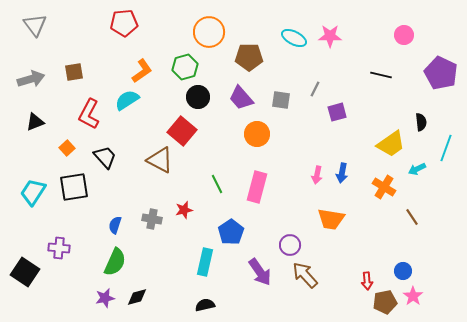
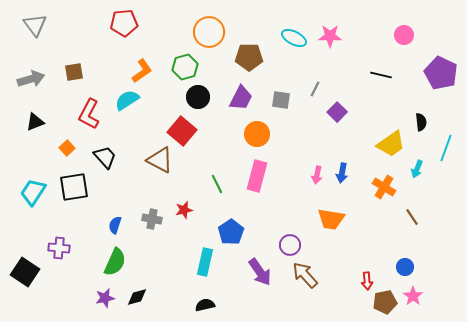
purple trapezoid at (241, 98): rotated 112 degrees counterclockwise
purple square at (337, 112): rotated 30 degrees counterclockwise
cyan arrow at (417, 169): rotated 42 degrees counterclockwise
pink rectangle at (257, 187): moved 11 px up
blue circle at (403, 271): moved 2 px right, 4 px up
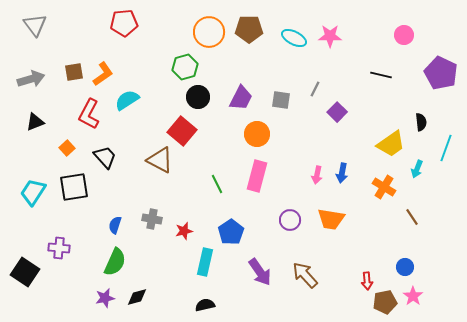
brown pentagon at (249, 57): moved 28 px up
orange L-shape at (142, 71): moved 39 px left, 3 px down
red star at (184, 210): moved 21 px down
purple circle at (290, 245): moved 25 px up
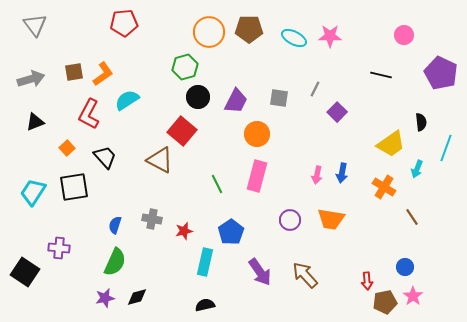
purple trapezoid at (241, 98): moved 5 px left, 3 px down
gray square at (281, 100): moved 2 px left, 2 px up
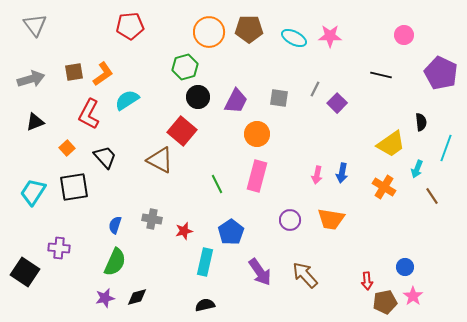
red pentagon at (124, 23): moved 6 px right, 3 px down
purple square at (337, 112): moved 9 px up
brown line at (412, 217): moved 20 px right, 21 px up
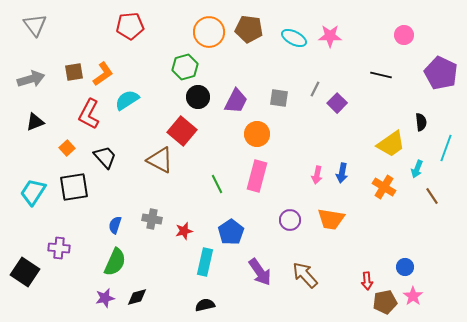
brown pentagon at (249, 29): rotated 8 degrees clockwise
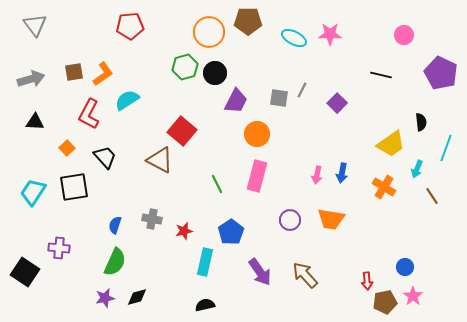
brown pentagon at (249, 29): moved 1 px left, 8 px up; rotated 8 degrees counterclockwise
pink star at (330, 36): moved 2 px up
gray line at (315, 89): moved 13 px left, 1 px down
black circle at (198, 97): moved 17 px right, 24 px up
black triangle at (35, 122): rotated 24 degrees clockwise
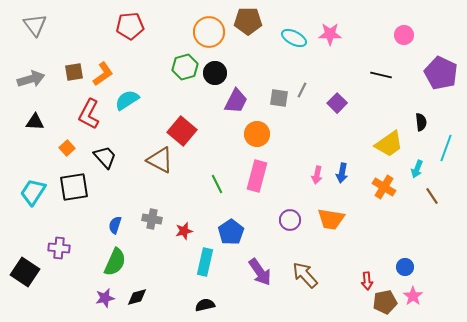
yellow trapezoid at (391, 144): moved 2 px left
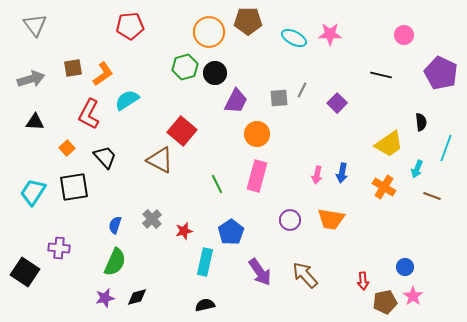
brown square at (74, 72): moved 1 px left, 4 px up
gray square at (279, 98): rotated 12 degrees counterclockwise
brown line at (432, 196): rotated 36 degrees counterclockwise
gray cross at (152, 219): rotated 36 degrees clockwise
red arrow at (367, 281): moved 4 px left
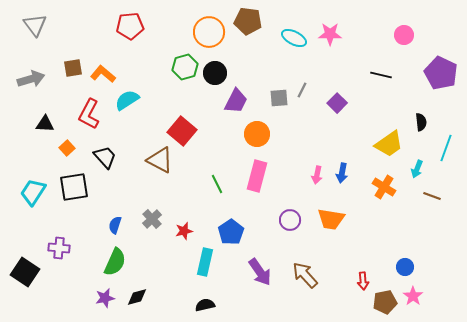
brown pentagon at (248, 21): rotated 8 degrees clockwise
orange L-shape at (103, 74): rotated 105 degrees counterclockwise
black triangle at (35, 122): moved 10 px right, 2 px down
